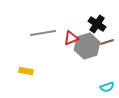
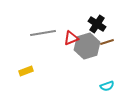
yellow rectangle: rotated 32 degrees counterclockwise
cyan semicircle: moved 1 px up
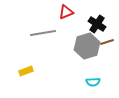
red triangle: moved 5 px left, 26 px up
cyan semicircle: moved 14 px left, 4 px up; rotated 16 degrees clockwise
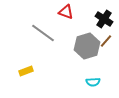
red triangle: rotated 42 degrees clockwise
black cross: moved 7 px right, 5 px up
gray line: rotated 45 degrees clockwise
brown line: moved 1 px left, 1 px up; rotated 32 degrees counterclockwise
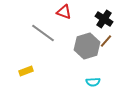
red triangle: moved 2 px left
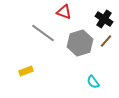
gray hexagon: moved 7 px left, 3 px up
cyan semicircle: rotated 56 degrees clockwise
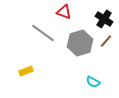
cyan semicircle: rotated 24 degrees counterclockwise
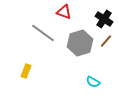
yellow rectangle: rotated 48 degrees counterclockwise
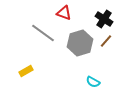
red triangle: moved 1 px down
yellow rectangle: rotated 40 degrees clockwise
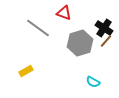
black cross: moved 9 px down
gray line: moved 5 px left, 5 px up
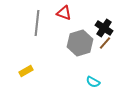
gray line: moved 1 px left, 5 px up; rotated 60 degrees clockwise
brown line: moved 1 px left, 2 px down
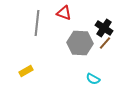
gray hexagon: rotated 20 degrees clockwise
cyan semicircle: moved 3 px up
